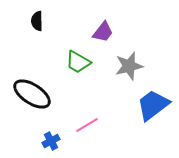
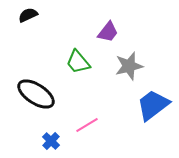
black semicircle: moved 9 px left, 6 px up; rotated 66 degrees clockwise
purple trapezoid: moved 5 px right
green trapezoid: rotated 20 degrees clockwise
black ellipse: moved 4 px right
blue cross: rotated 18 degrees counterclockwise
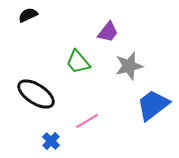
pink line: moved 4 px up
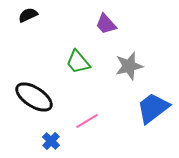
purple trapezoid: moved 2 px left, 8 px up; rotated 100 degrees clockwise
black ellipse: moved 2 px left, 3 px down
blue trapezoid: moved 3 px down
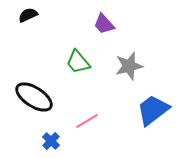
purple trapezoid: moved 2 px left
blue trapezoid: moved 2 px down
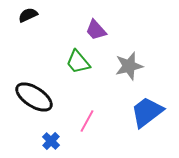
purple trapezoid: moved 8 px left, 6 px down
blue trapezoid: moved 6 px left, 2 px down
pink line: rotated 30 degrees counterclockwise
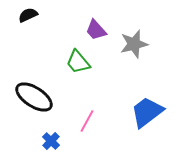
gray star: moved 5 px right, 22 px up
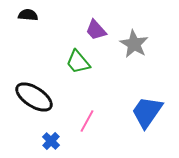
black semicircle: rotated 30 degrees clockwise
gray star: rotated 28 degrees counterclockwise
blue trapezoid: rotated 18 degrees counterclockwise
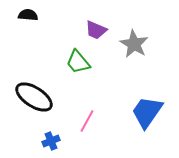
purple trapezoid: rotated 25 degrees counterclockwise
blue cross: rotated 24 degrees clockwise
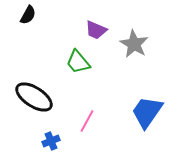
black semicircle: rotated 114 degrees clockwise
